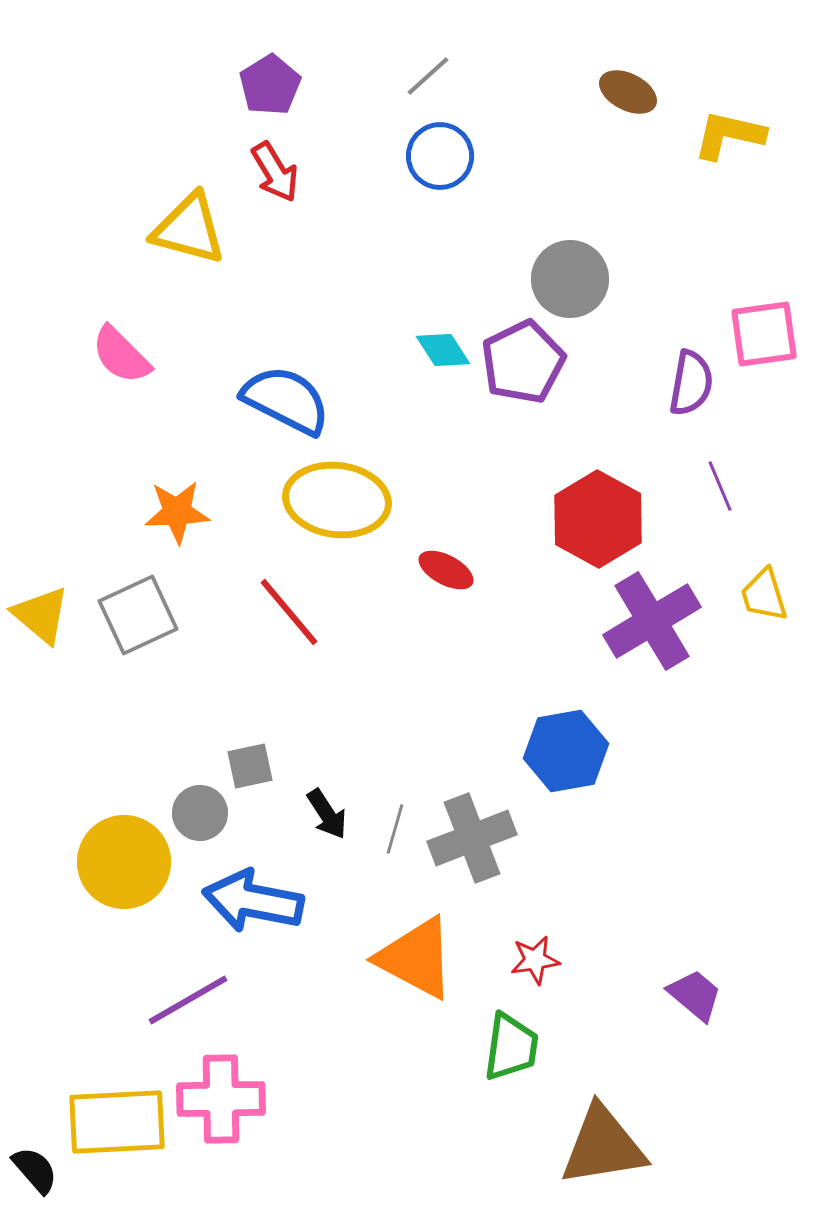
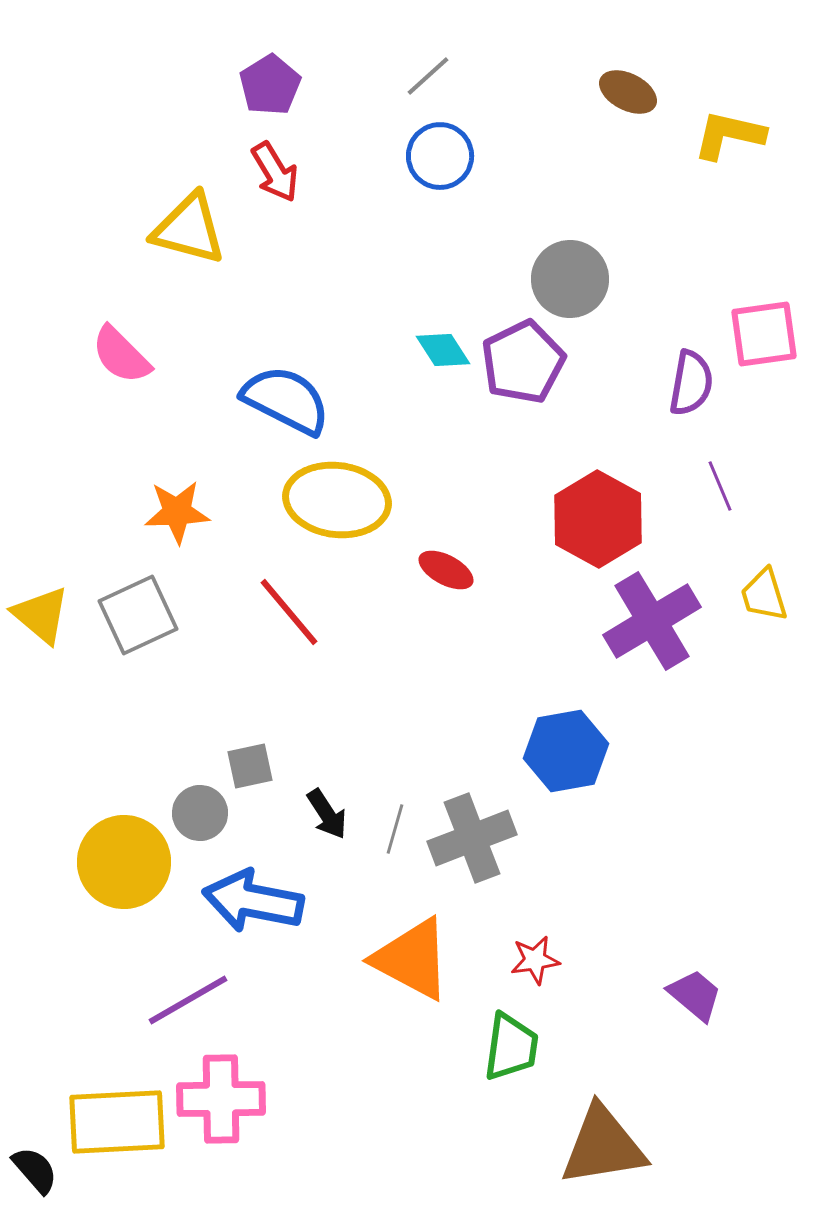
orange triangle at (416, 958): moved 4 px left, 1 px down
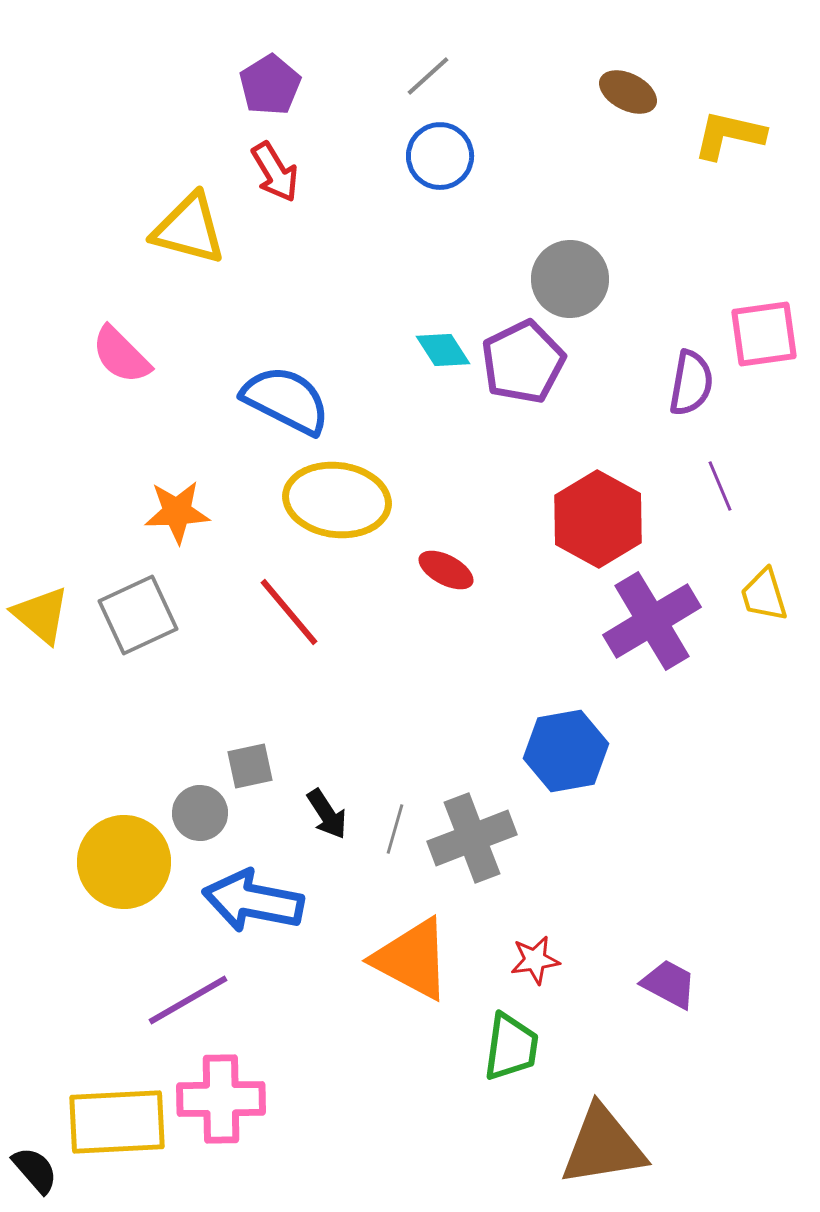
purple trapezoid at (695, 995): moved 26 px left, 11 px up; rotated 12 degrees counterclockwise
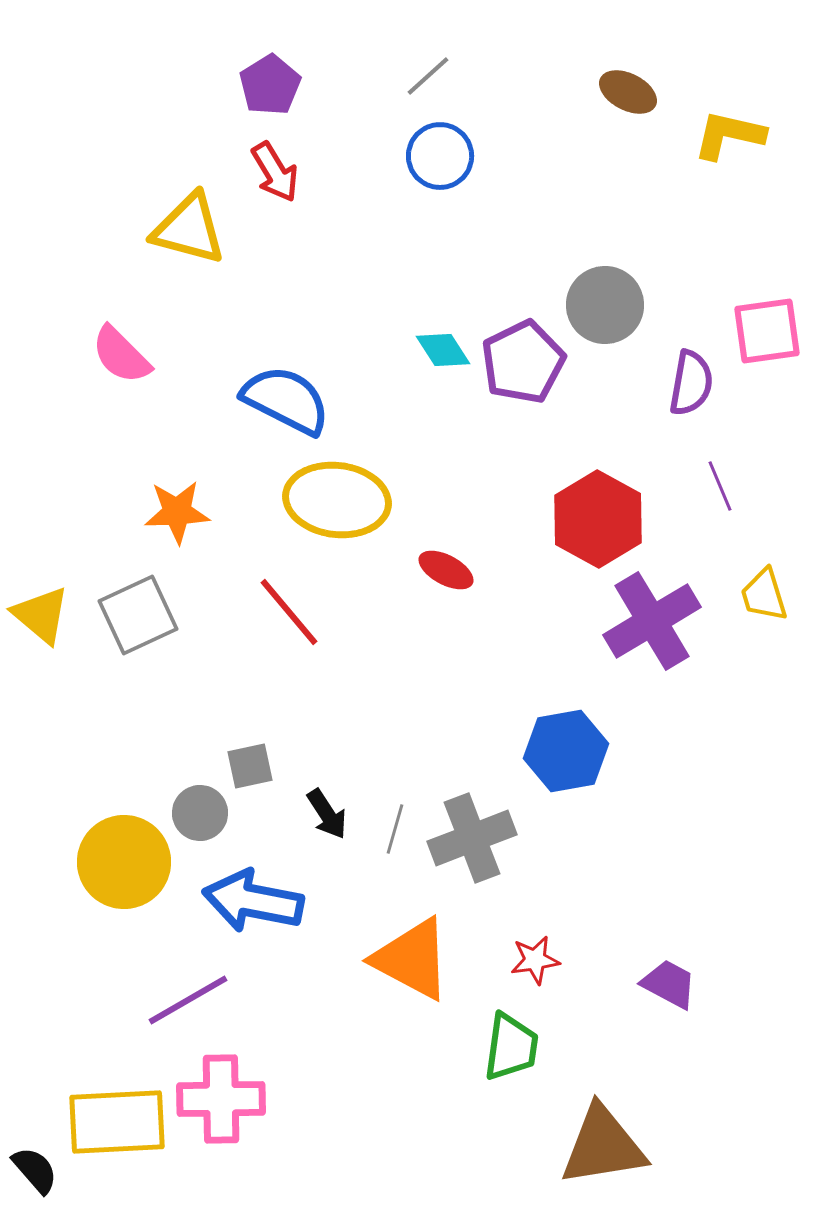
gray circle at (570, 279): moved 35 px right, 26 px down
pink square at (764, 334): moved 3 px right, 3 px up
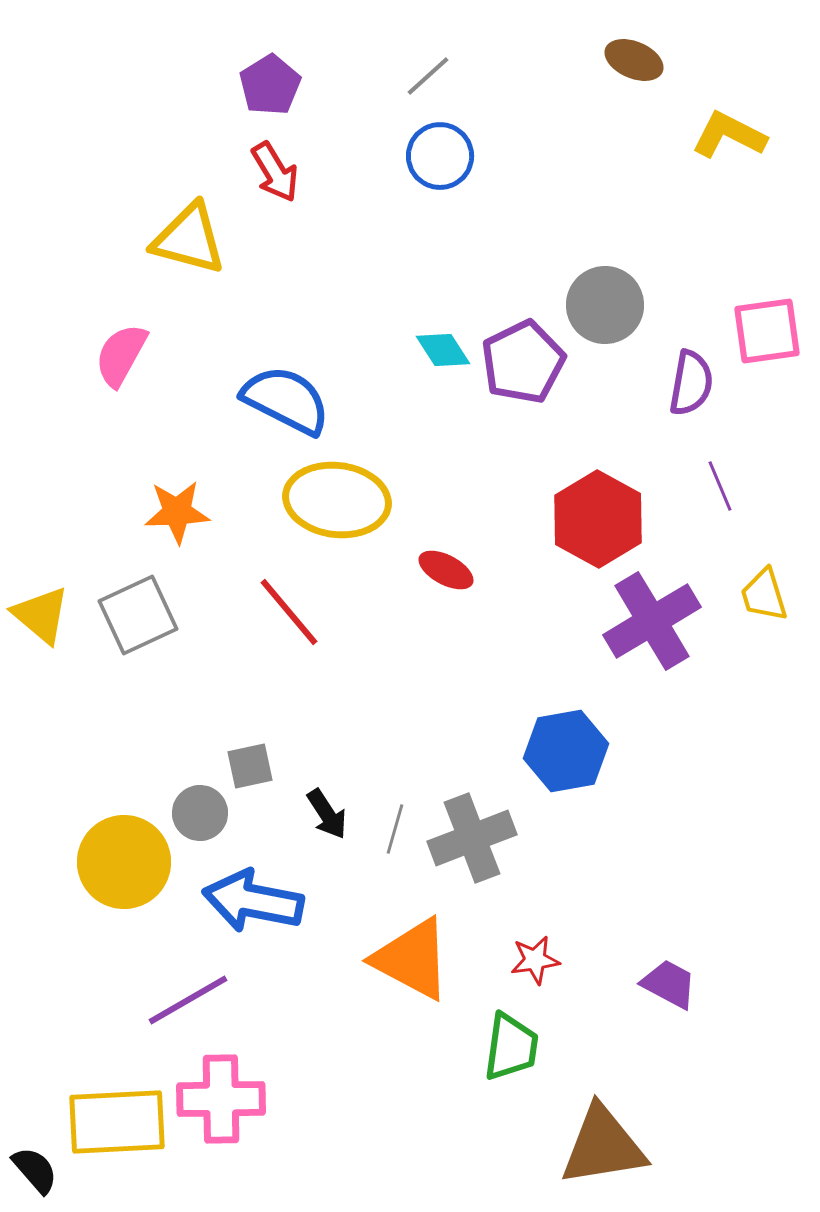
brown ellipse at (628, 92): moved 6 px right, 32 px up; rotated 4 degrees counterclockwise
yellow L-shape at (729, 135): rotated 14 degrees clockwise
yellow triangle at (189, 229): moved 10 px down
pink semicircle at (121, 355): rotated 74 degrees clockwise
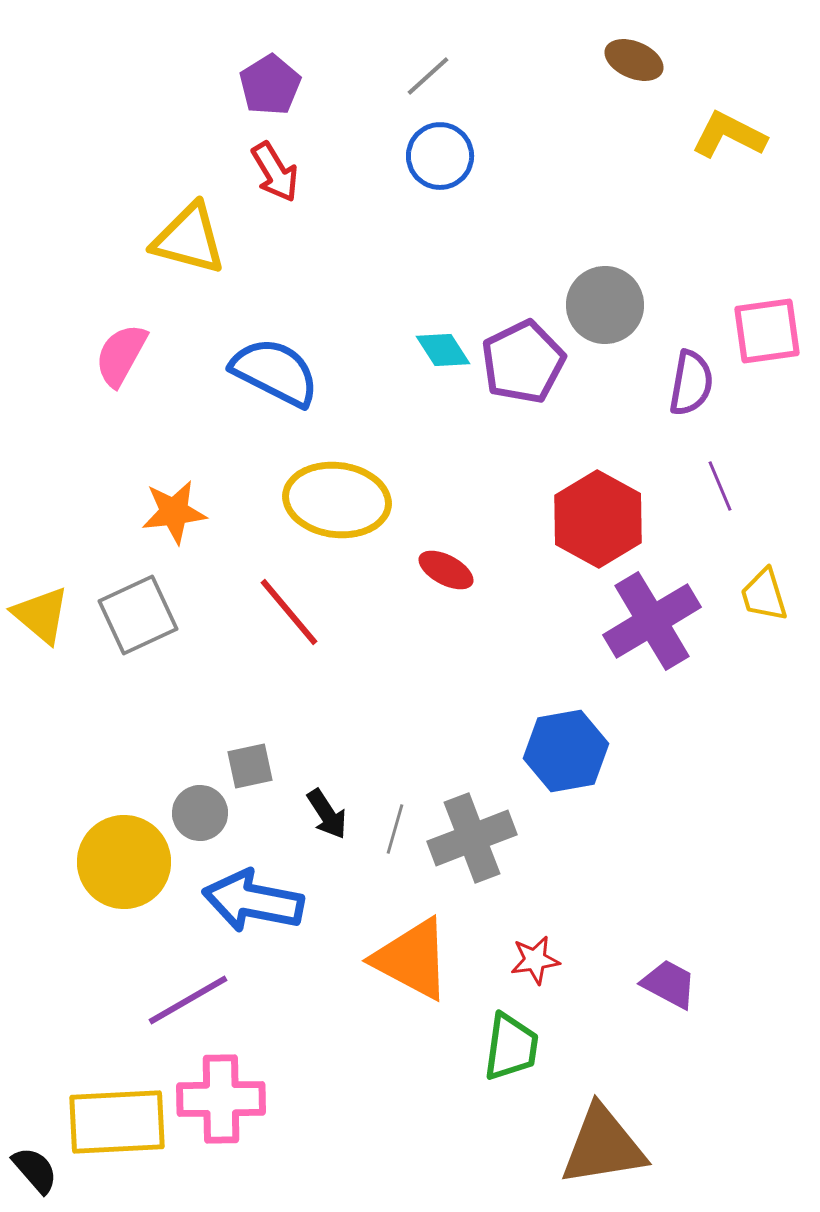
blue semicircle at (286, 400): moved 11 px left, 28 px up
orange star at (177, 512): moved 3 px left; rotated 4 degrees counterclockwise
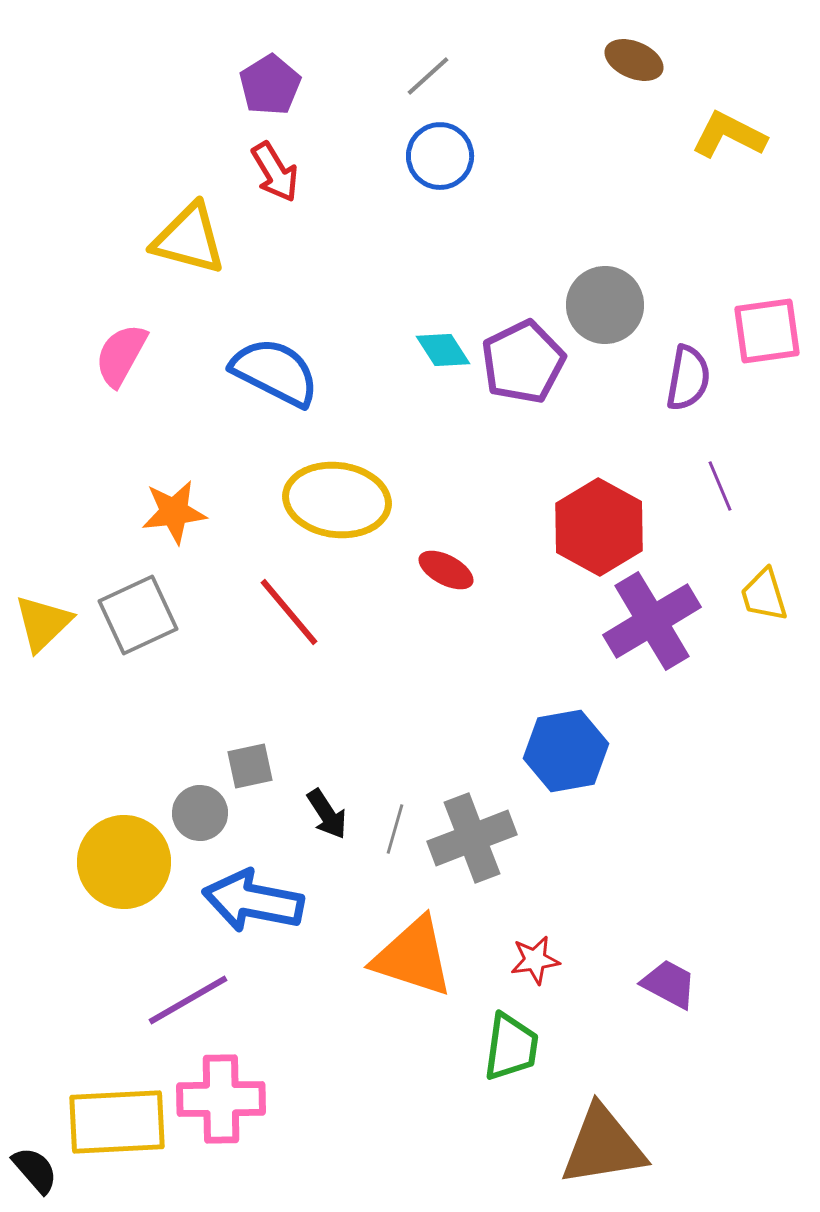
purple semicircle at (691, 383): moved 3 px left, 5 px up
red hexagon at (598, 519): moved 1 px right, 8 px down
yellow triangle at (41, 615): moved 2 px right, 8 px down; rotated 36 degrees clockwise
orange triangle at (412, 959): moved 1 px right, 2 px up; rotated 10 degrees counterclockwise
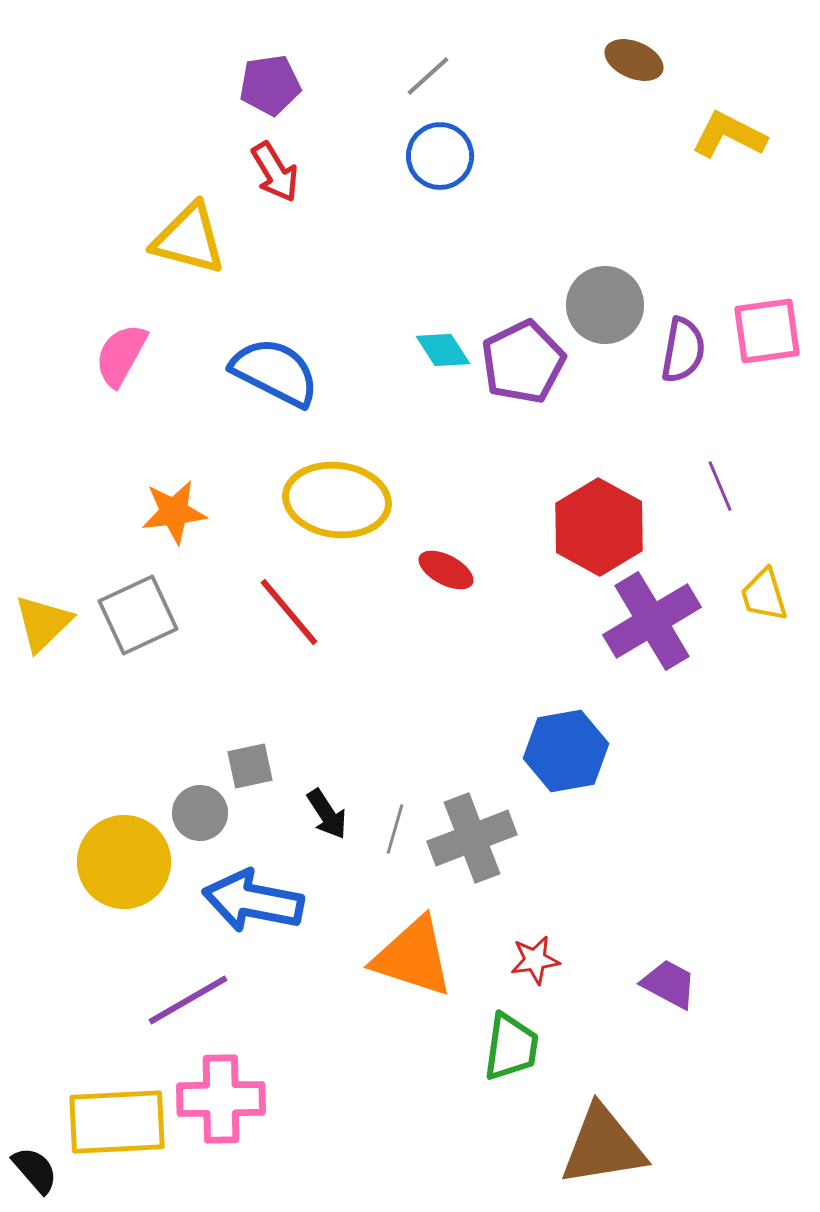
purple pentagon at (270, 85): rotated 24 degrees clockwise
purple semicircle at (688, 378): moved 5 px left, 28 px up
